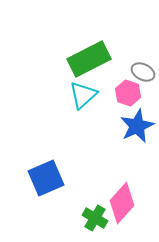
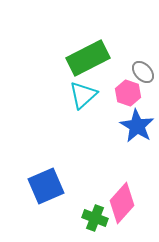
green rectangle: moved 1 px left, 1 px up
gray ellipse: rotated 20 degrees clockwise
blue star: rotated 16 degrees counterclockwise
blue square: moved 8 px down
green cross: rotated 10 degrees counterclockwise
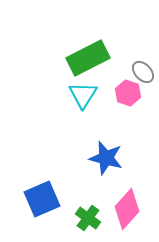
cyan triangle: rotated 16 degrees counterclockwise
blue star: moved 31 px left, 32 px down; rotated 16 degrees counterclockwise
blue square: moved 4 px left, 13 px down
pink diamond: moved 5 px right, 6 px down
green cross: moved 7 px left; rotated 15 degrees clockwise
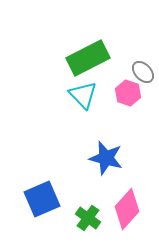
cyan triangle: rotated 16 degrees counterclockwise
